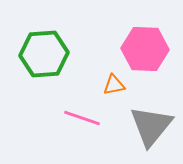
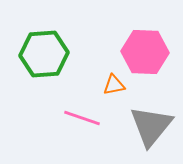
pink hexagon: moved 3 px down
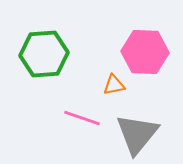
gray triangle: moved 14 px left, 8 px down
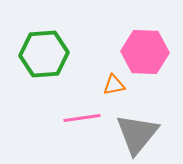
pink line: rotated 27 degrees counterclockwise
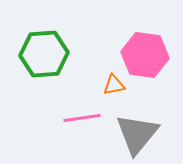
pink hexagon: moved 3 px down; rotated 6 degrees clockwise
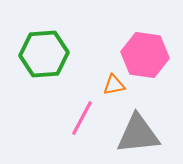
pink line: rotated 54 degrees counterclockwise
gray triangle: moved 1 px right; rotated 45 degrees clockwise
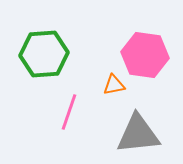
pink line: moved 13 px left, 6 px up; rotated 9 degrees counterclockwise
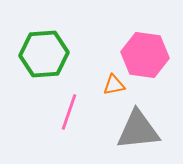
gray triangle: moved 4 px up
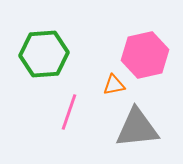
pink hexagon: rotated 21 degrees counterclockwise
gray triangle: moved 1 px left, 2 px up
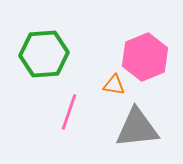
pink hexagon: moved 2 px down; rotated 9 degrees counterclockwise
orange triangle: rotated 20 degrees clockwise
